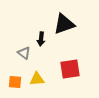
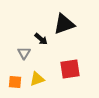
black arrow: rotated 56 degrees counterclockwise
gray triangle: rotated 24 degrees clockwise
yellow triangle: rotated 14 degrees counterclockwise
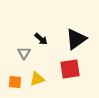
black triangle: moved 12 px right, 15 px down; rotated 15 degrees counterclockwise
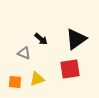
gray triangle: rotated 40 degrees counterclockwise
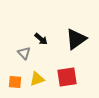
gray triangle: rotated 24 degrees clockwise
red square: moved 3 px left, 8 px down
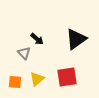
black arrow: moved 4 px left
yellow triangle: rotated 21 degrees counterclockwise
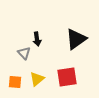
black arrow: rotated 40 degrees clockwise
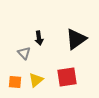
black arrow: moved 2 px right, 1 px up
yellow triangle: moved 1 px left, 1 px down
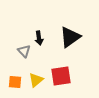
black triangle: moved 6 px left, 2 px up
gray triangle: moved 2 px up
red square: moved 6 px left, 1 px up
